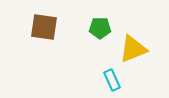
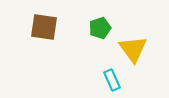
green pentagon: rotated 20 degrees counterclockwise
yellow triangle: rotated 44 degrees counterclockwise
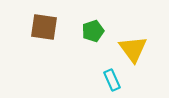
green pentagon: moved 7 px left, 3 px down
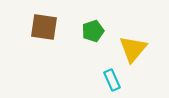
yellow triangle: rotated 16 degrees clockwise
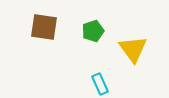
yellow triangle: rotated 16 degrees counterclockwise
cyan rectangle: moved 12 px left, 4 px down
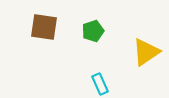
yellow triangle: moved 13 px right, 3 px down; rotated 32 degrees clockwise
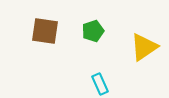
brown square: moved 1 px right, 4 px down
yellow triangle: moved 2 px left, 5 px up
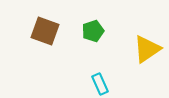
brown square: rotated 12 degrees clockwise
yellow triangle: moved 3 px right, 2 px down
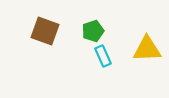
yellow triangle: rotated 32 degrees clockwise
cyan rectangle: moved 3 px right, 28 px up
